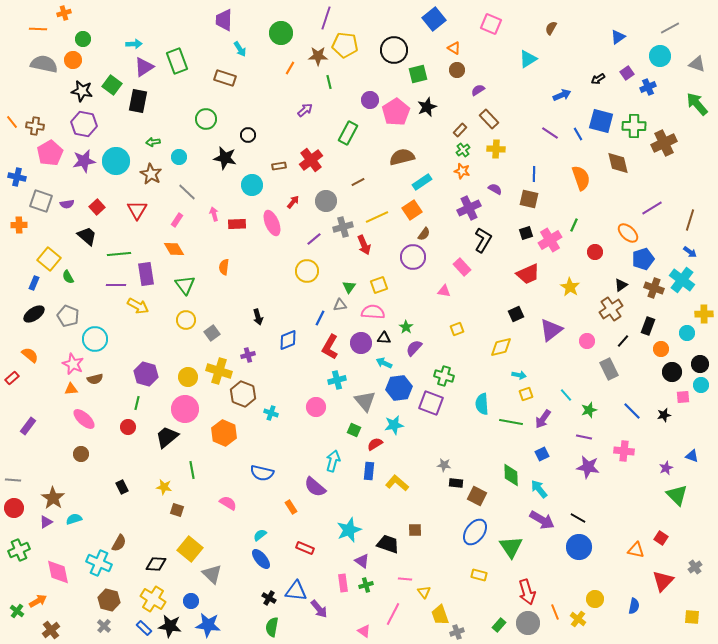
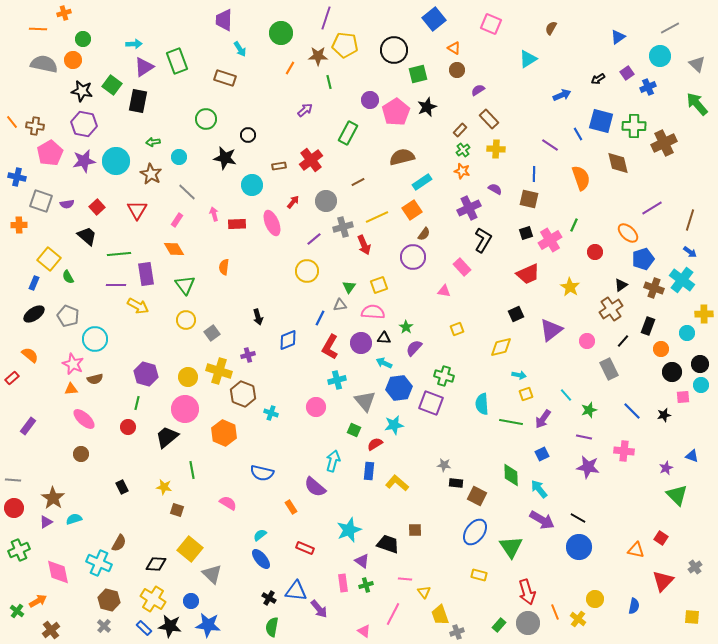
gray triangle at (697, 64): rotated 24 degrees clockwise
purple line at (550, 133): moved 12 px down
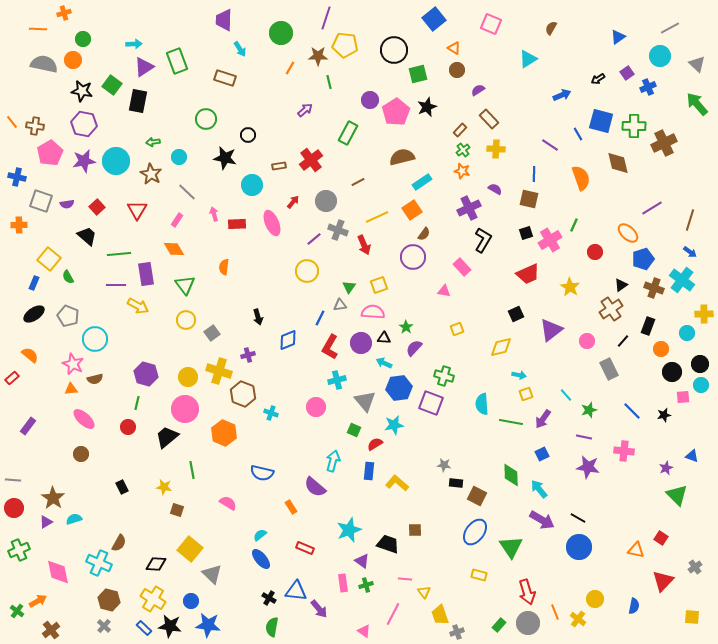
gray cross at (343, 227): moved 5 px left, 3 px down; rotated 36 degrees clockwise
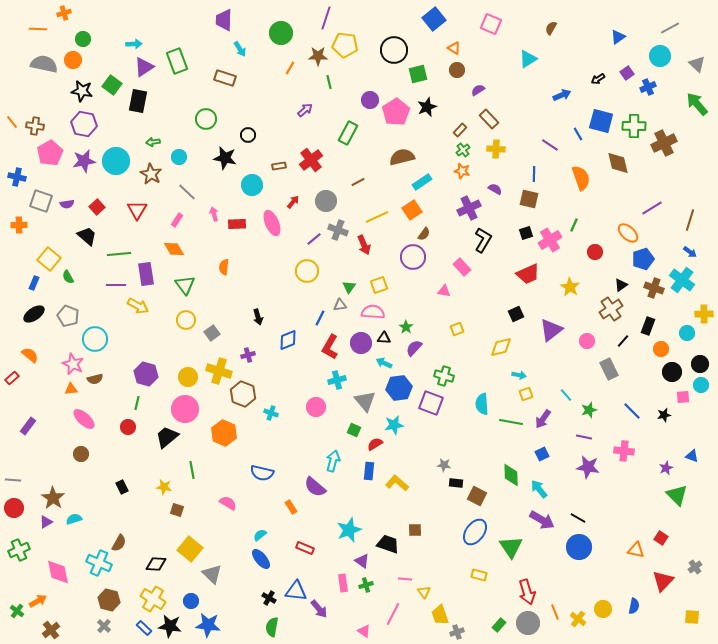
yellow circle at (595, 599): moved 8 px right, 10 px down
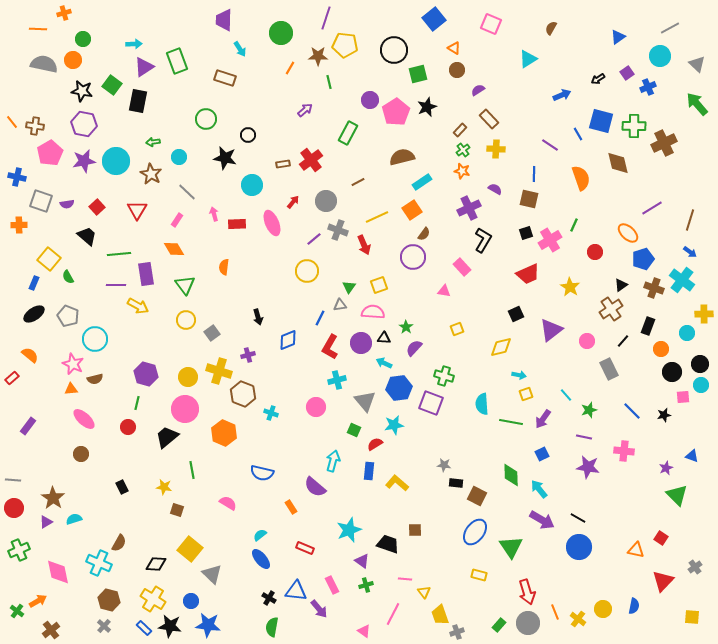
brown rectangle at (279, 166): moved 4 px right, 2 px up
pink rectangle at (343, 583): moved 11 px left, 2 px down; rotated 18 degrees counterclockwise
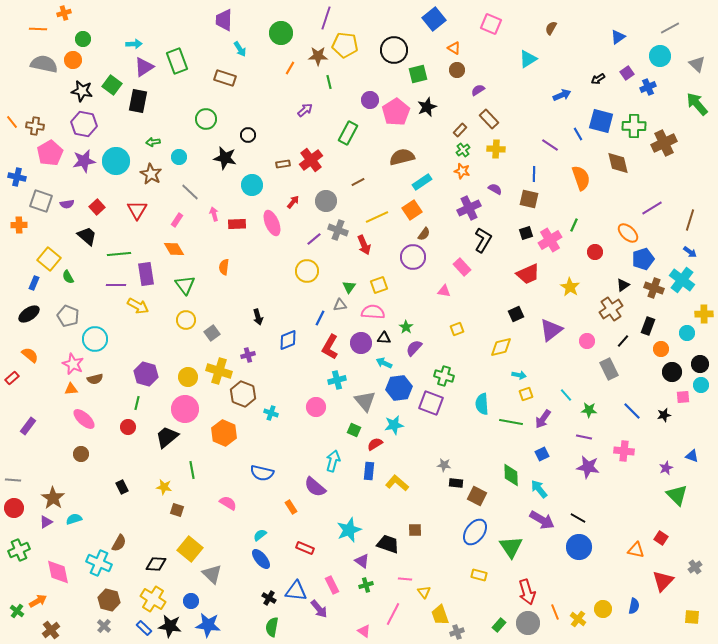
gray line at (187, 192): moved 3 px right
black triangle at (621, 285): moved 2 px right
black ellipse at (34, 314): moved 5 px left
green star at (589, 410): rotated 21 degrees clockwise
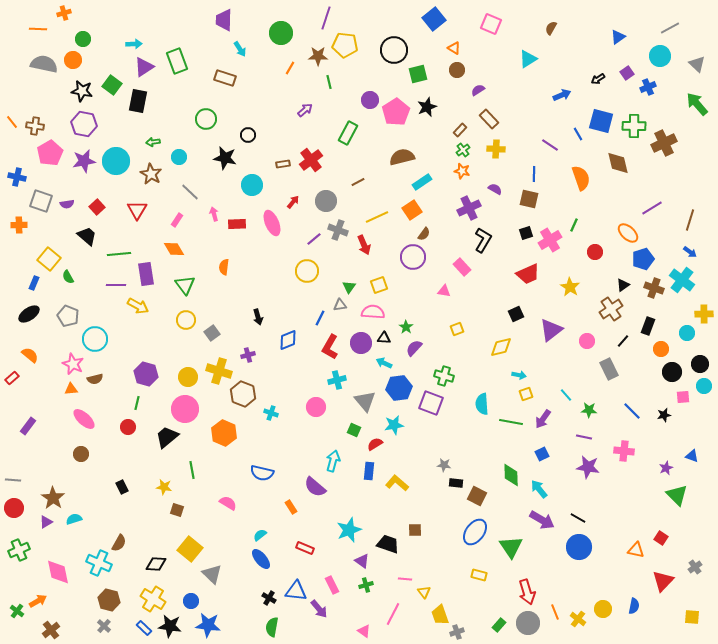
cyan circle at (701, 385): moved 3 px right, 1 px down
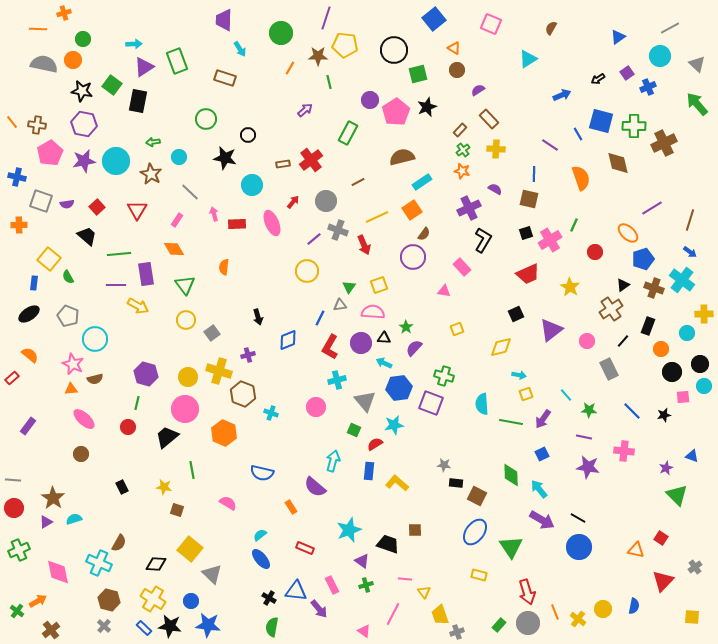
brown cross at (35, 126): moved 2 px right, 1 px up
blue rectangle at (34, 283): rotated 16 degrees counterclockwise
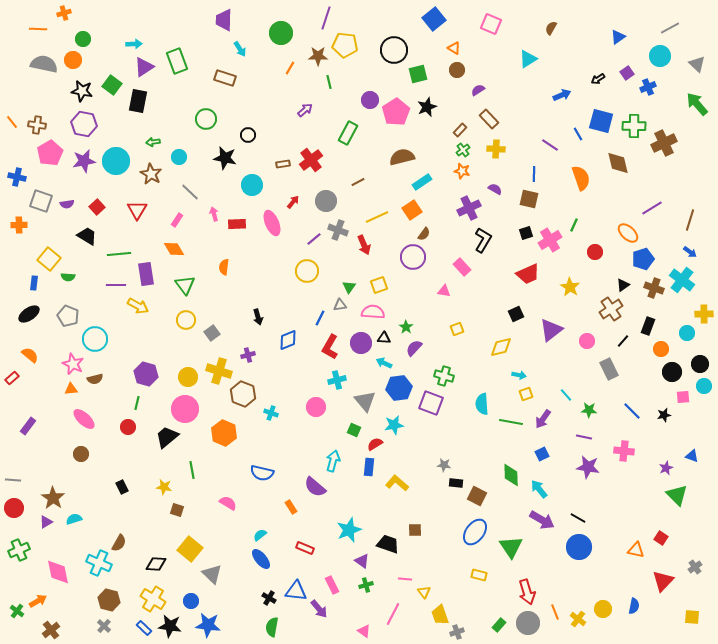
black trapezoid at (87, 236): rotated 10 degrees counterclockwise
green semicircle at (68, 277): rotated 56 degrees counterclockwise
blue rectangle at (369, 471): moved 4 px up
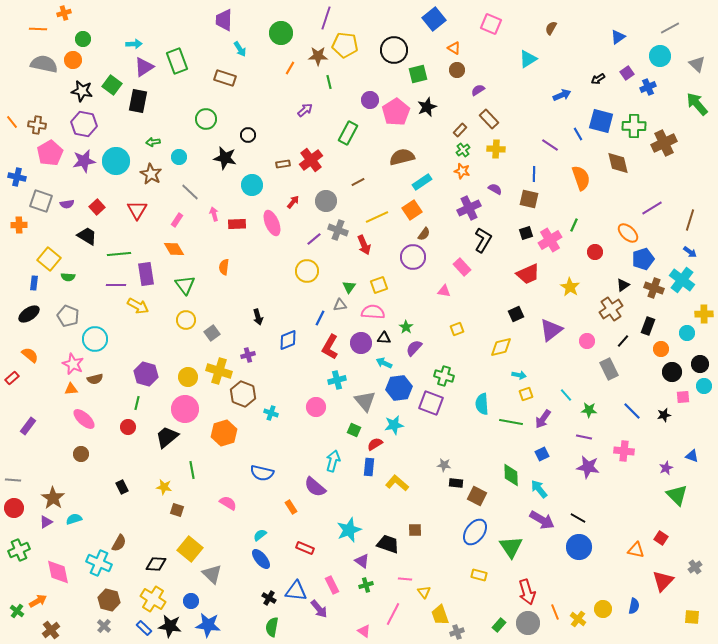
orange hexagon at (224, 433): rotated 20 degrees clockwise
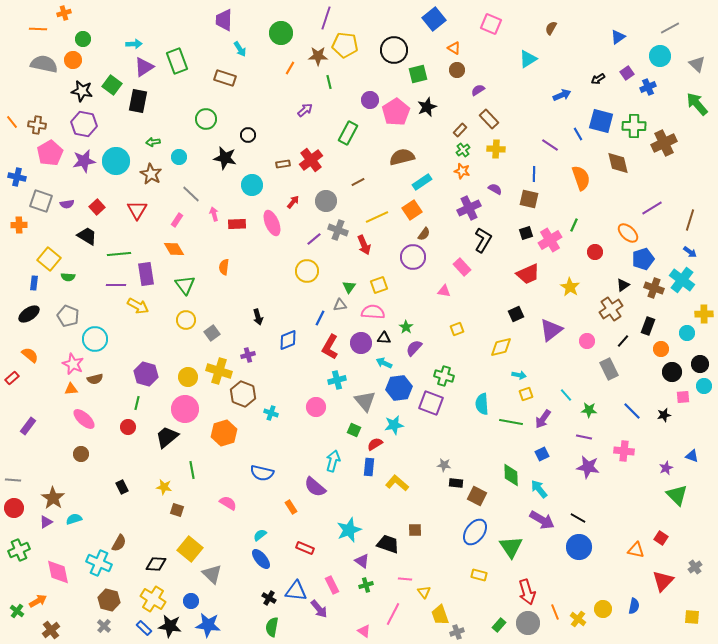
gray line at (190, 192): moved 1 px right, 2 px down
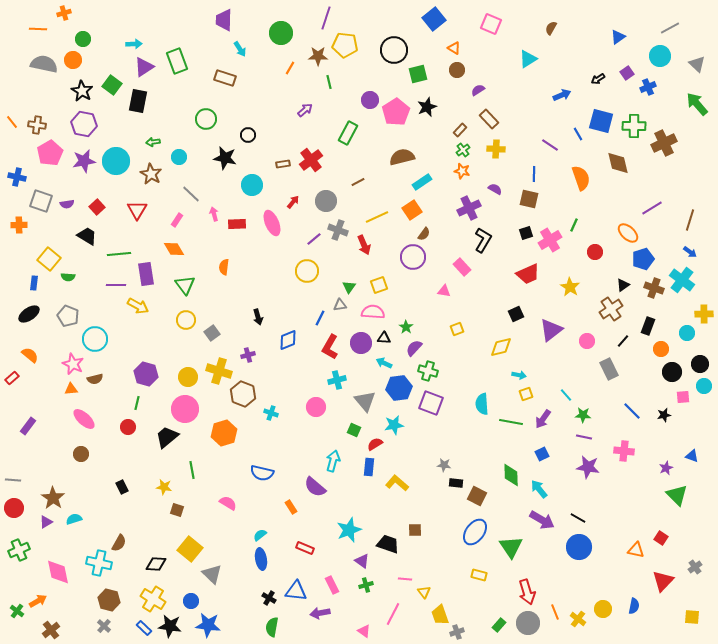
black star at (82, 91): rotated 20 degrees clockwise
green cross at (444, 376): moved 16 px left, 5 px up
green star at (589, 410): moved 6 px left, 5 px down
blue ellipse at (261, 559): rotated 30 degrees clockwise
cyan cross at (99, 563): rotated 10 degrees counterclockwise
purple arrow at (319, 609): moved 1 px right, 4 px down; rotated 120 degrees clockwise
